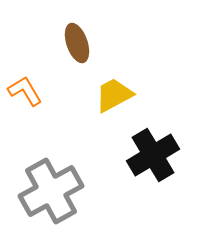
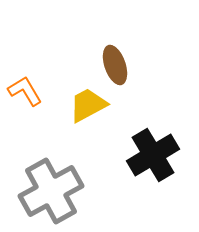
brown ellipse: moved 38 px right, 22 px down
yellow trapezoid: moved 26 px left, 10 px down
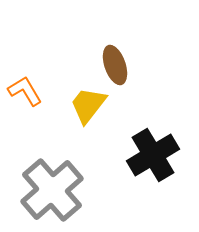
yellow trapezoid: rotated 24 degrees counterclockwise
gray cross: moved 1 px right, 1 px up; rotated 12 degrees counterclockwise
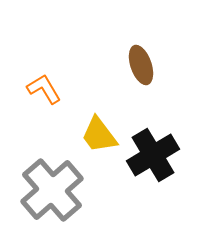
brown ellipse: moved 26 px right
orange L-shape: moved 19 px right, 2 px up
yellow trapezoid: moved 11 px right, 30 px down; rotated 75 degrees counterclockwise
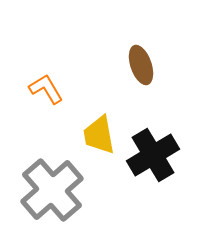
orange L-shape: moved 2 px right
yellow trapezoid: rotated 27 degrees clockwise
